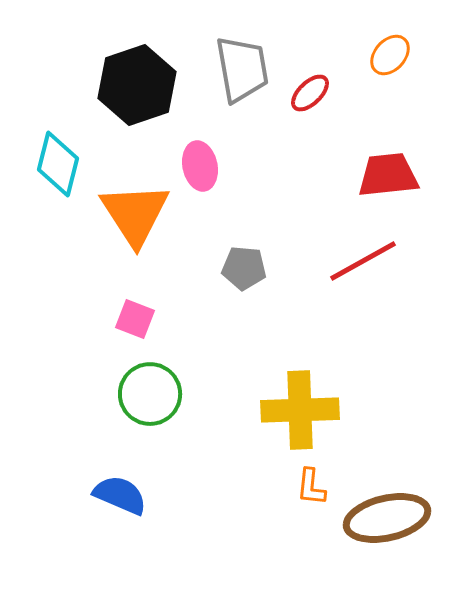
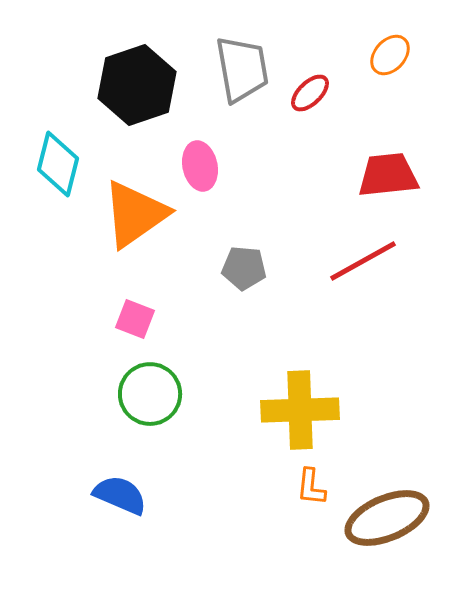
orange triangle: rotated 28 degrees clockwise
brown ellipse: rotated 10 degrees counterclockwise
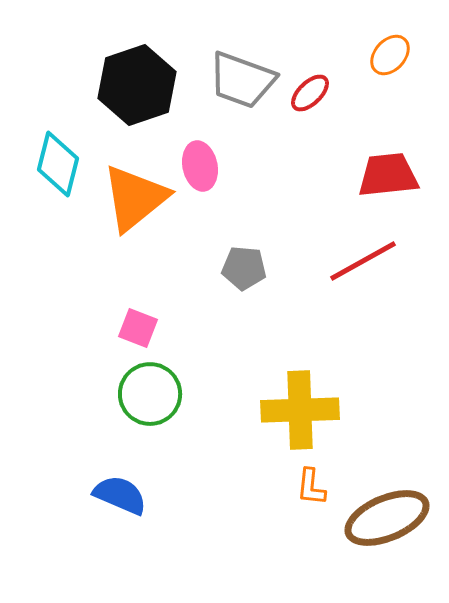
gray trapezoid: moved 11 px down; rotated 120 degrees clockwise
orange triangle: moved 16 px up; rotated 4 degrees counterclockwise
pink square: moved 3 px right, 9 px down
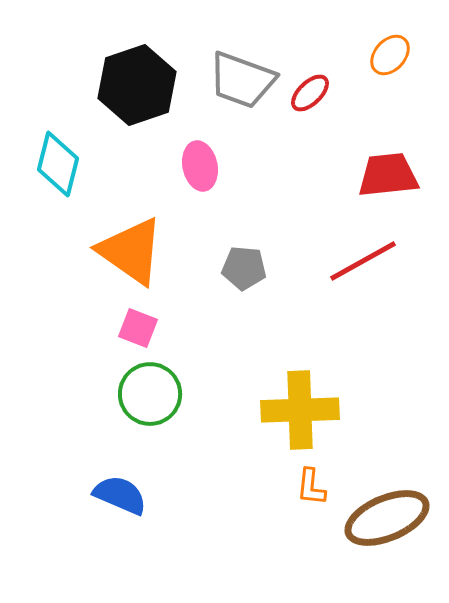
orange triangle: moved 4 px left, 53 px down; rotated 46 degrees counterclockwise
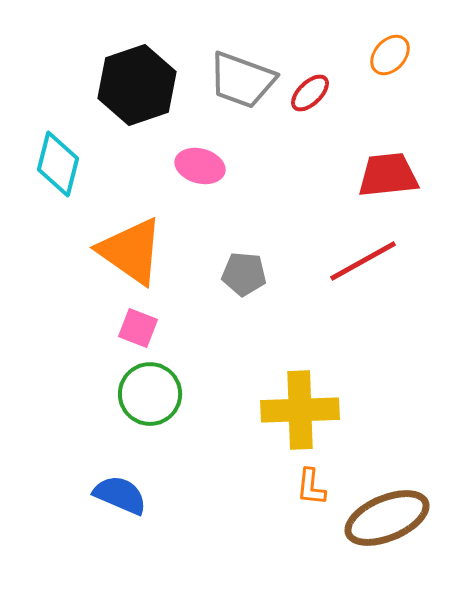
pink ellipse: rotated 63 degrees counterclockwise
gray pentagon: moved 6 px down
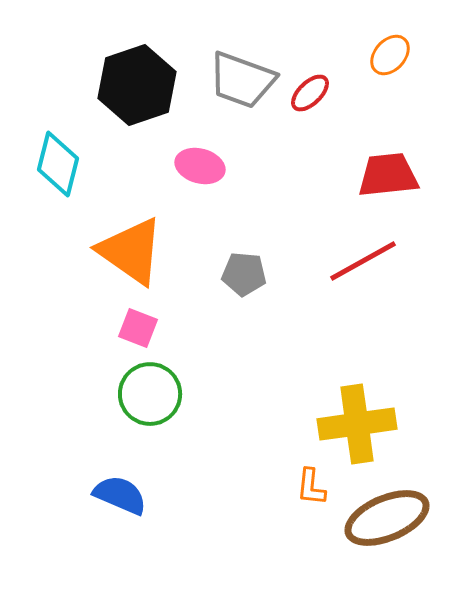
yellow cross: moved 57 px right, 14 px down; rotated 6 degrees counterclockwise
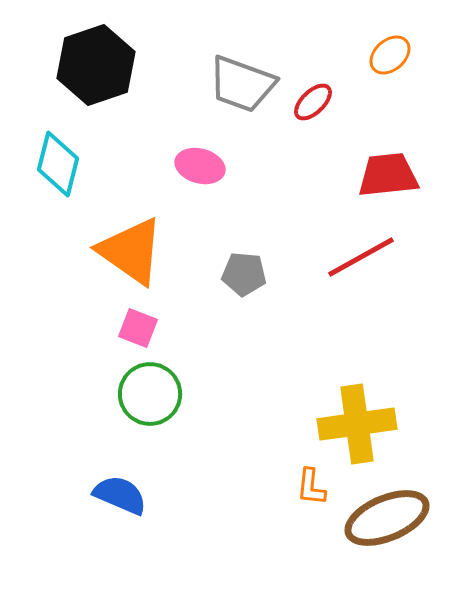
orange ellipse: rotated 6 degrees clockwise
gray trapezoid: moved 4 px down
black hexagon: moved 41 px left, 20 px up
red ellipse: moved 3 px right, 9 px down
red line: moved 2 px left, 4 px up
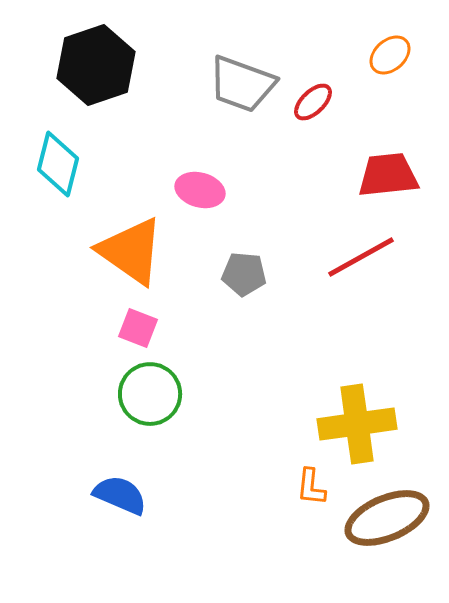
pink ellipse: moved 24 px down
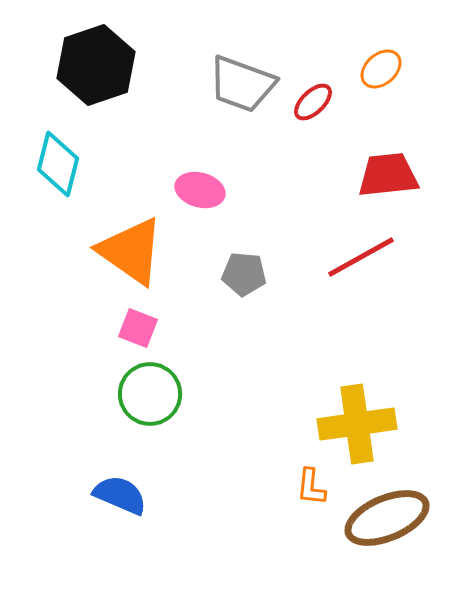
orange ellipse: moved 9 px left, 14 px down
